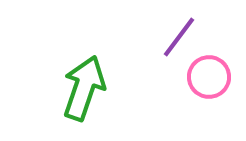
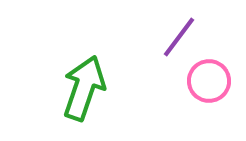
pink circle: moved 4 px down
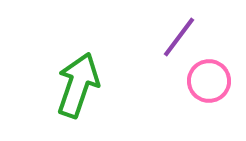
green arrow: moved 6 px left, 3 px up
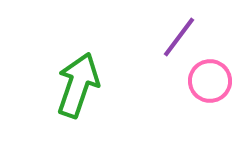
pink circle: moved 1 px right
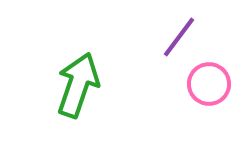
pink circle: moved 1 px left, 3 px down
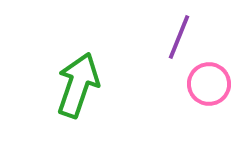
purple line: rotated 15 degrees counterclockwise
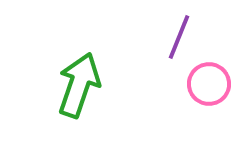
green arrow: moved 1 px right
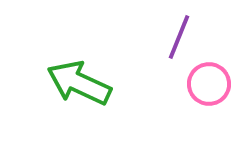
green arrow: moved 2 px up; rotated 84 degrees counterclockwise
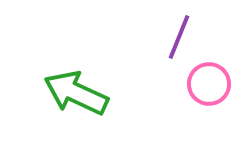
green arrow: moved 3 px left, 10 px down
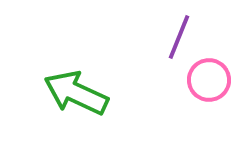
pink circle: moved 4 px up
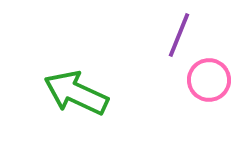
purple line: moved 2 px up
